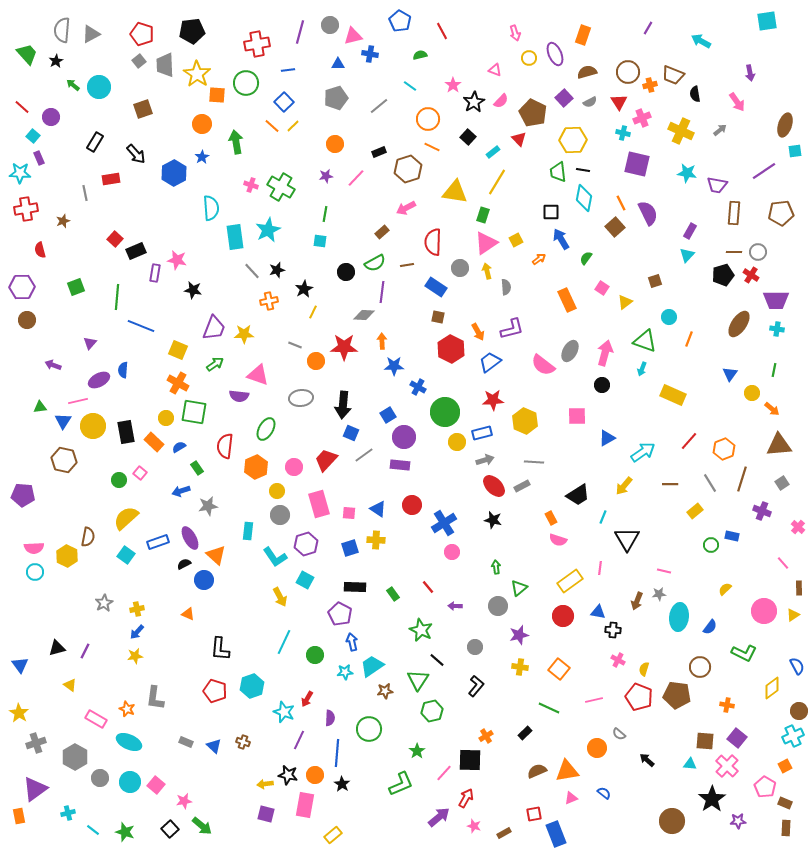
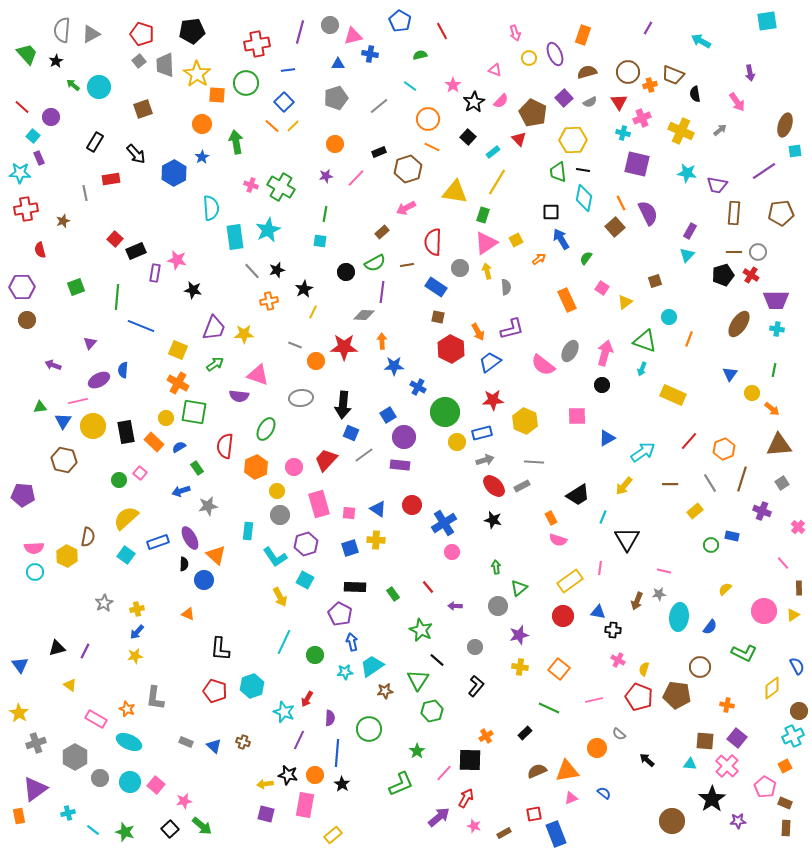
black semicircle at (184, 564): rotated 120 degrees clockwise
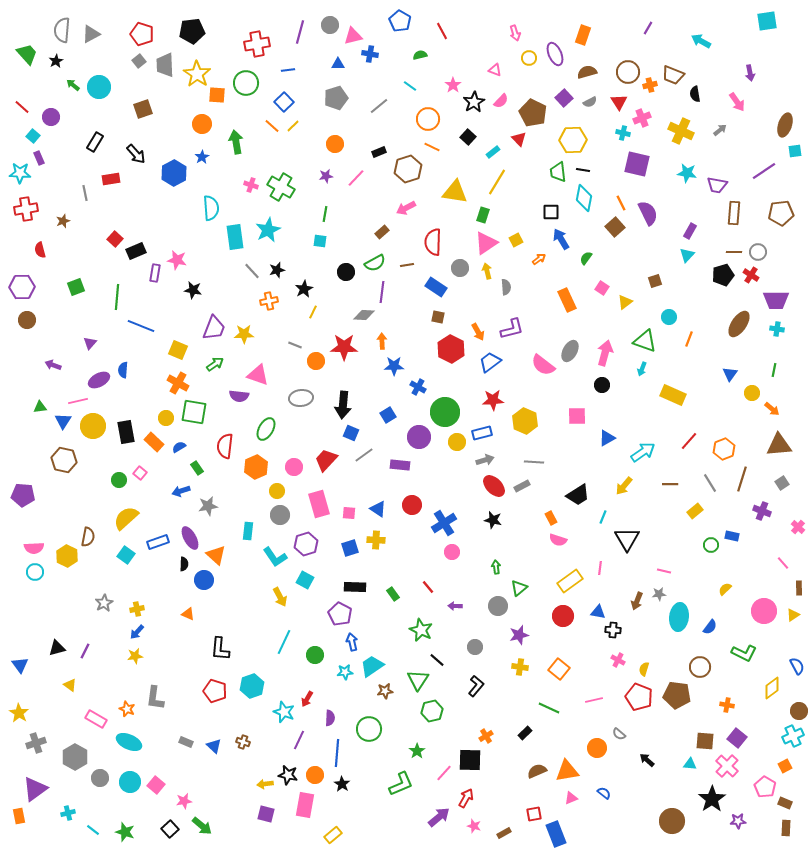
purple circle at (404, 437): moved 15 px right
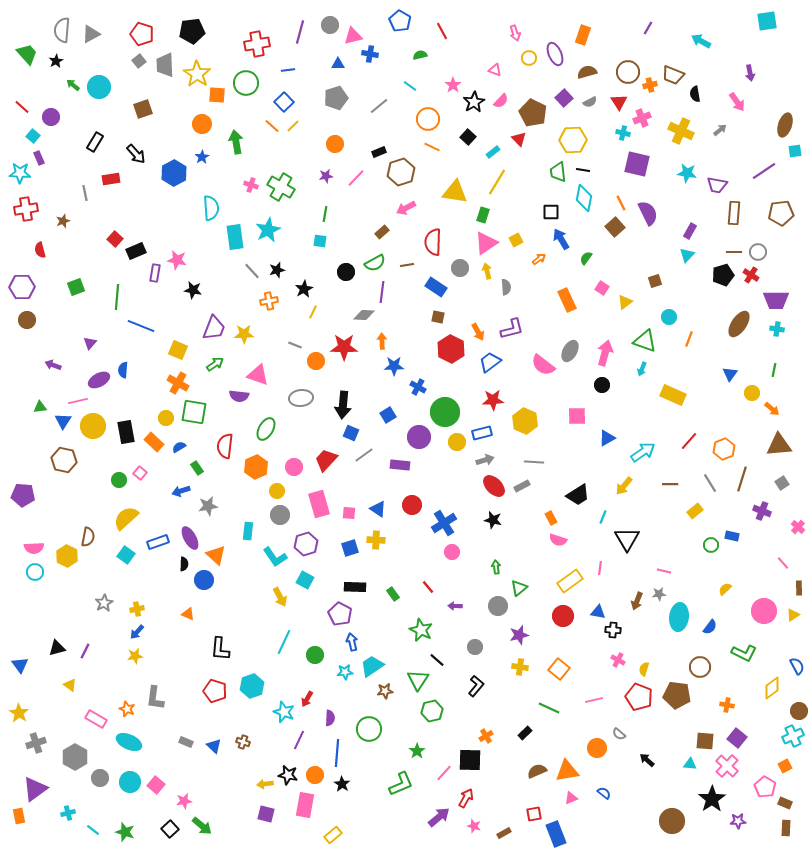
brown hexagon at (408, 169): moved 7 px left, 3 px down
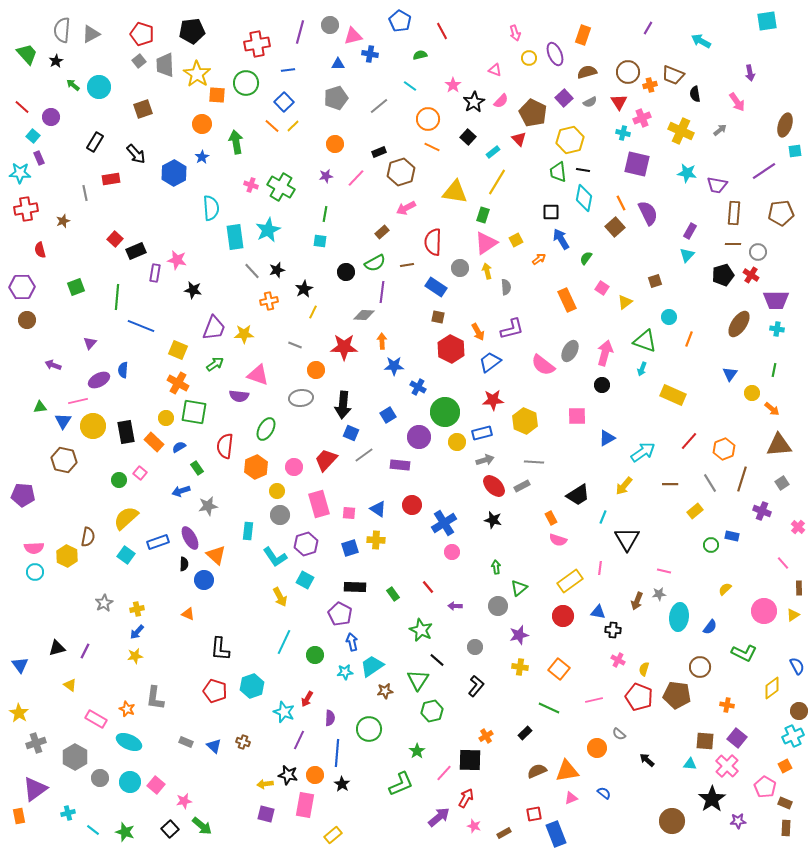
yellow hexagon at (573, 140): moved 3 px left; rotated 12 degrees counterclockwise
brown line at (734, 252): moved 1 px left, 8 px up
orange circle at (316, 361): moved 9 px down
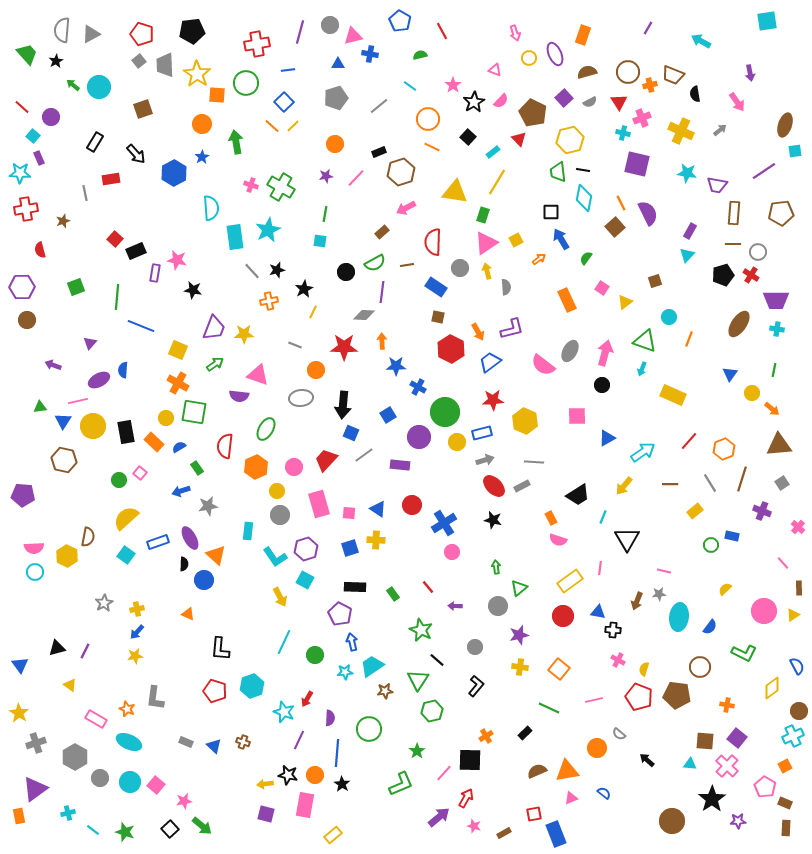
blue star at (394, 366): moved 2 px right
purple hexagon at (306, 544): moved 5 px down
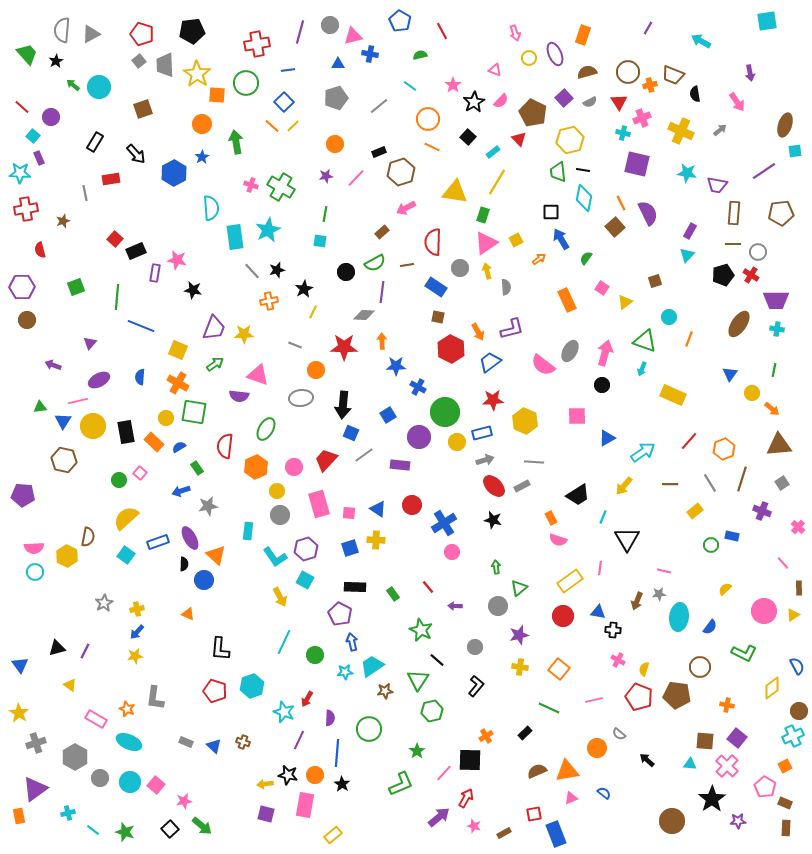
blue semicircle at (123, 370): moved 17 px right, 7 px down
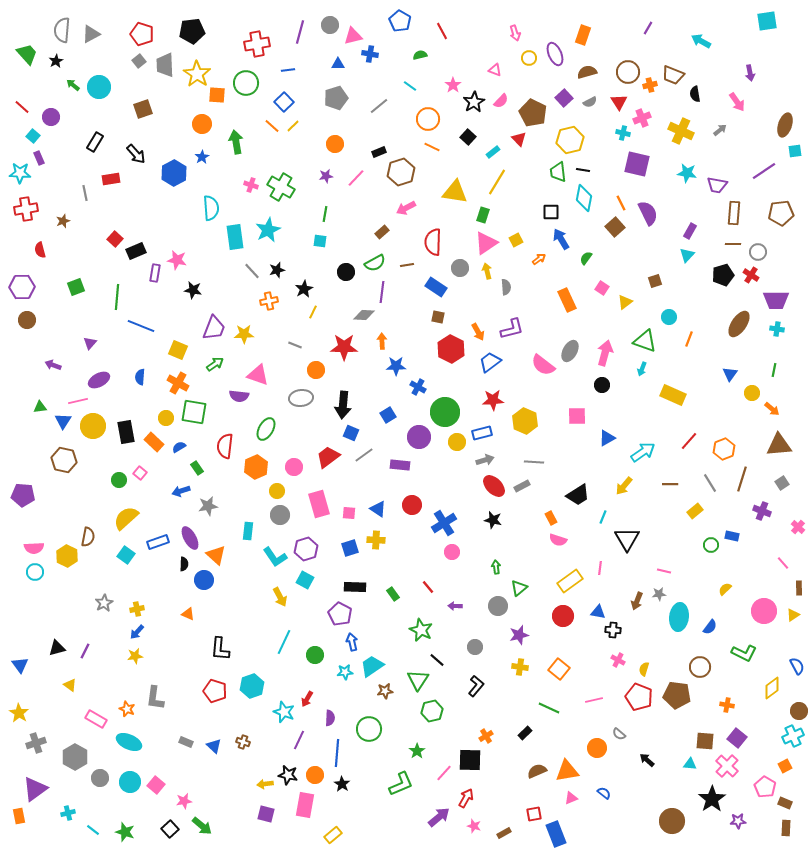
red trapezoid at (326, 460): moved 2 px right, 3 px up; rotated 10 degrees clockwise
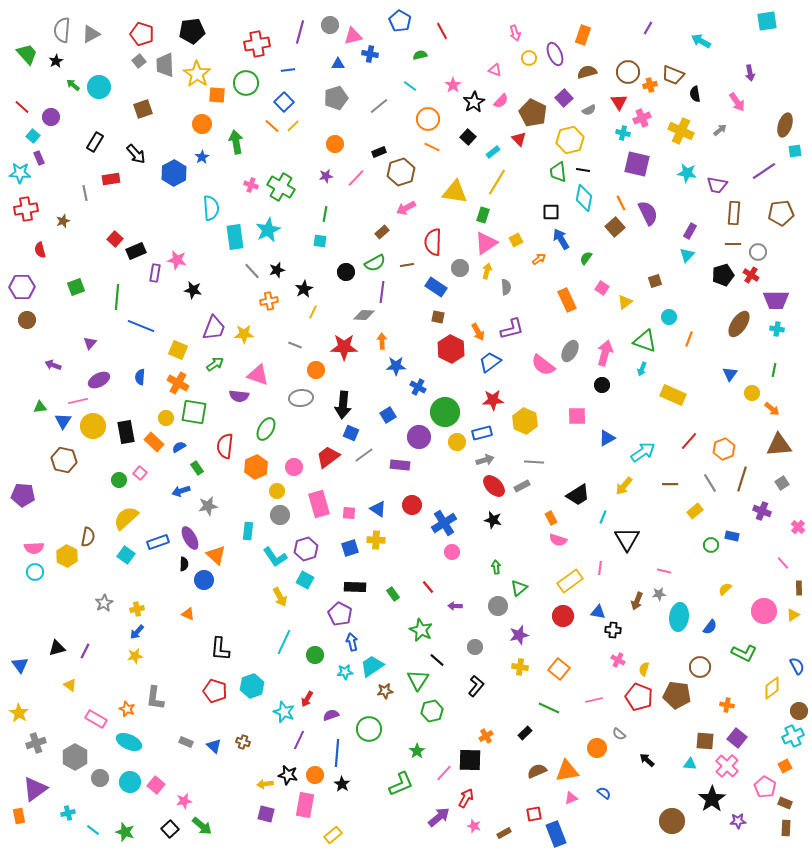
gray semicircle at (590, 102): moved 1 px left, 8 px down
yellow arrow at (487, 271): rotated 28 degrees clockwise
purple semicircle at (330, 718): moved 1 px right, 3 px up; rotated 112 degrees counterclockwise
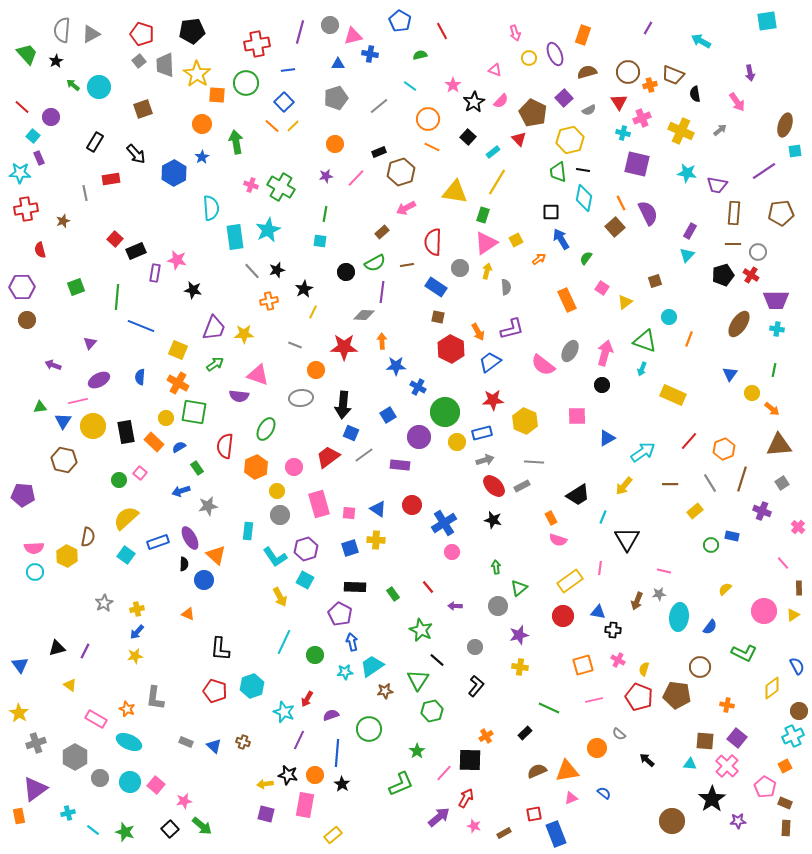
orange square at (559, 669): moved 24 px right, 4 px up; rotated 35 degrees clockwise
